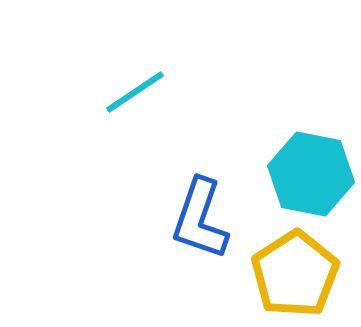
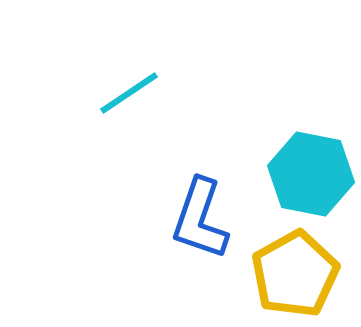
cyan line: moved 6 px left, 1 px down
yellow pentagon: rotated 4 degrees clockwise
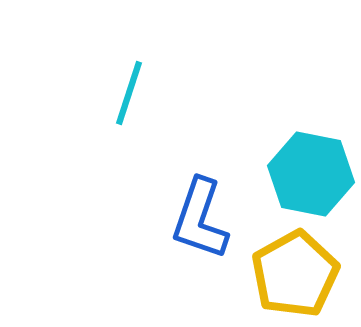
cyan line: rotated 38 degrees counterclockwise
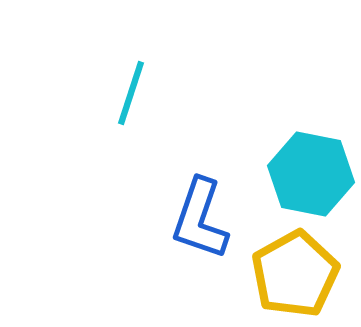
cyan line: moved 2 px right
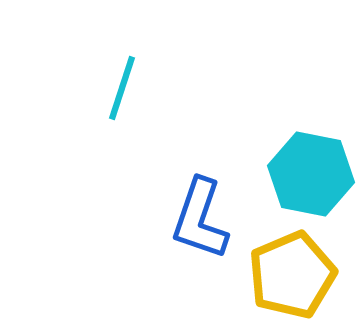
cyan line: moved 9 px left, 5 px up
yellow pentagon: moved 3 px left, 1 px down; rotated 6 degrees clockwise
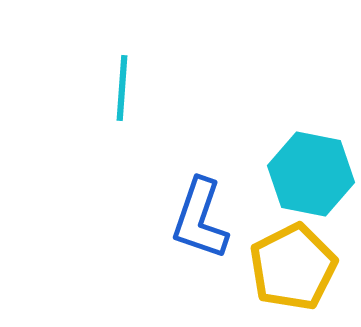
cyan line: rotated 14 degrees counterclockwise
yellow pentagon: moved 1 px right, 8 px up; rotated 4 degrees counterclockwise
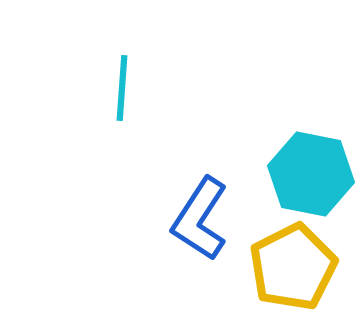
blue L-shape: rotated 14 degrees clockwise
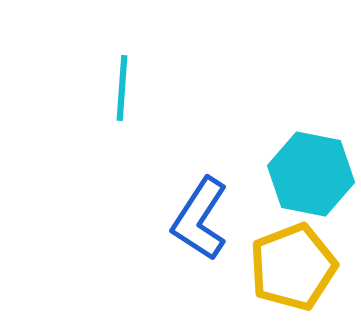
yellow pentagon: rotated 6 degrees clockwise
